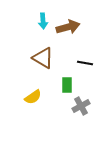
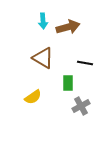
green rectangle: moved 1 px right, 2 px up
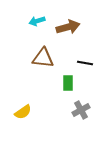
cyan arrow: moved 6 px left; rotated 77 degrees clockwise
brown triangle: rotated 25 degrees counterclockwise
yellow semicircle: moved 10 px left, 15 px down
gray cross: moved 4 px down
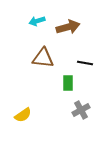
yellow semicircle: moved 3 px down
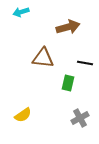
cyan arrow: moved 16 px left, 9 px up
green rectangle: rotated 14 degrees clockwise
gray cross: moved 1 px left, 8 px down
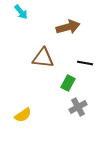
cyan arrow: rotated 112 degrees counterclockwise
green rectangle: rotated 14 degrees clockwise
gray cross: moved 2 px left, 11 px up
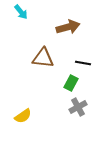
black line: moved 2 px left
green rectangle: moved 3 px right
yellow semicircle: moved 1 px down
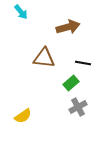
brown triangle: moved 1 px right
green rectangle: rotated 21 degrees clockwise
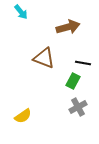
brown triangle: rotated 15 degrees clockwise
green rectangle: moved 2 px right, 2 px up; rotated 21 degrees counterclockwise
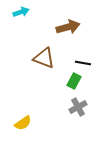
cyan arrow: rotated 70 degrees counterclockwise
green rectangle: moved 1 px right
yellow semicircle: moved 7 px down
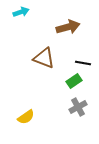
green rectangle: rotated 28 degrees clockwise
yellow semicircle: moved 3 px right, 6 px up
